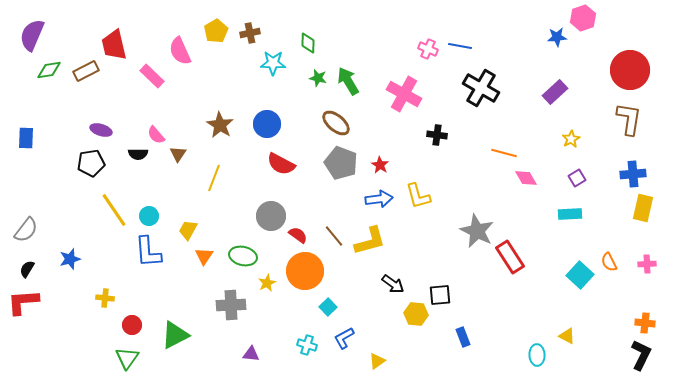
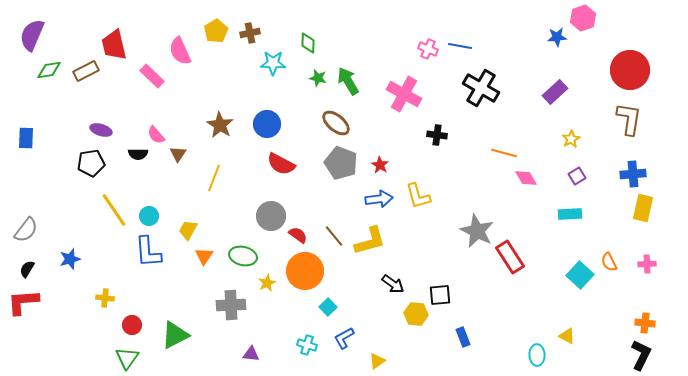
purple square at (577, 178): moved 2 px up
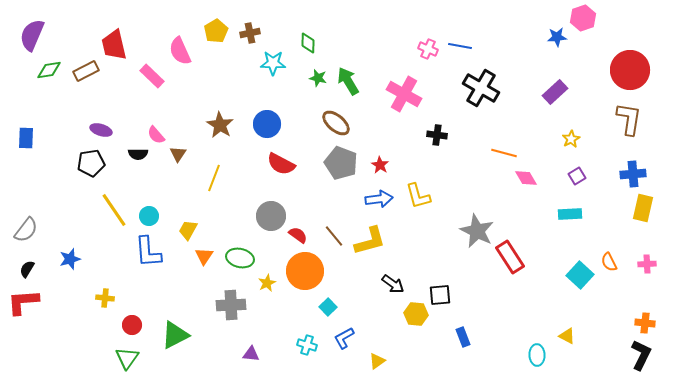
green ellipse at (243, 256): moved 3 px left, 2 px down
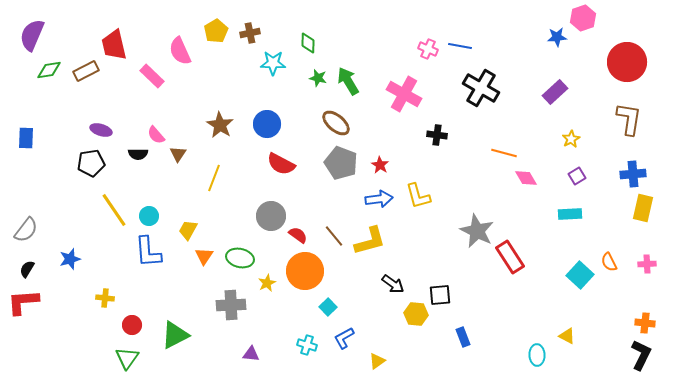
red circle at (630, 70): moved 3 px left, 8 px up
